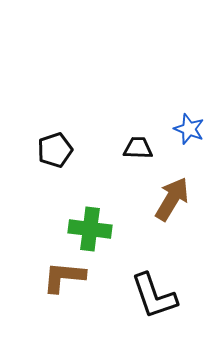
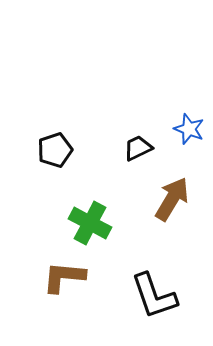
black trapezoid: rotated 28 degrees counterclockwise
green cross: moved 6 px up; rotated 21 degrees clockwise
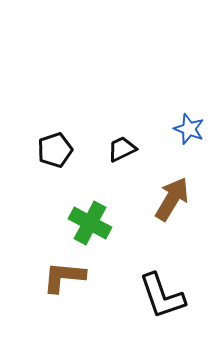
black trapezoid: moved 16 px left, 1 px down
black L-shape: moved 8 px right
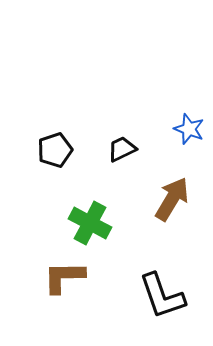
brown L-shape: rotated 6 degrees counterclockwise
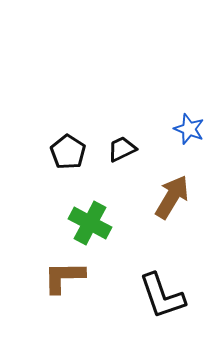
black pentagon: moved 13 px right, 2 px down; rotated 20 degrees counterclockwise
brown arrow: moved 2 px up
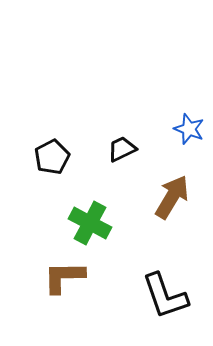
black pentagon: moved 16 px left, 5 px down; rotated 12 degrees clockwise
black L-shape: moved 3 px right
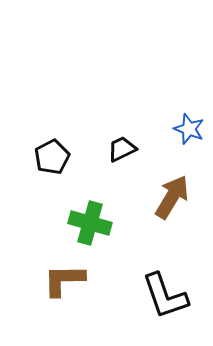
green cross: rotated 12 degrees counterclockwise
brown L-shape: moved 3 px down
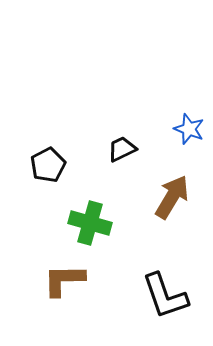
black pentagon: moved 4 px left, 8 px down
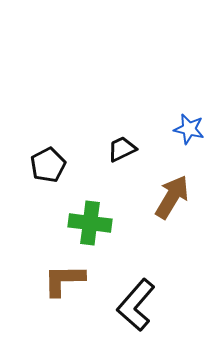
blue star: rotated 8 degrees counterclockwise
green cross: rotated 9 degrees counterclockwise
black L-shape: moved 29 px left, 9 px down; rotated 60 degrees clockwise
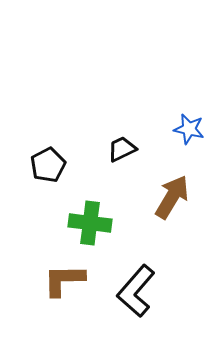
black L-shape: moved 14 px up
